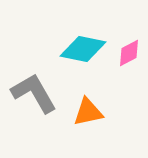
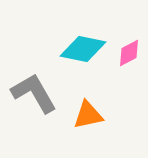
orange triangle: moved 3 px down
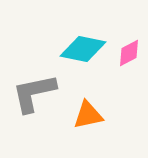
gray L-shape: rotated 72 degrees counterclockwise
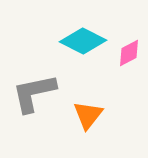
cyan diamond: moved 8 px up; rotated 15 degrees clockwise
orange triangle: rotated 40 degrees counterclockwise
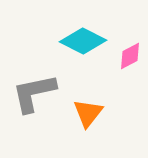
pink diamond: moved 1 px right, 3 px down
orange triangle: moved 2 px up
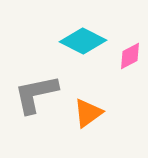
gray L-shape: moved 2 px right, 1 px down
orange triangle: rotated 16 degrees clockwise
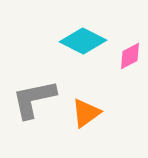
gray L-shape: moved 2 px left, 5 px down
orange triangle: moved 2 px left
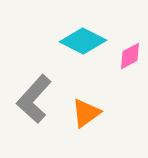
gray L-shape: rotated 36 degrees counterclockwise
